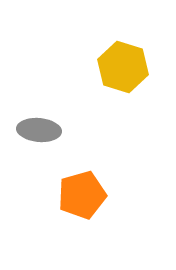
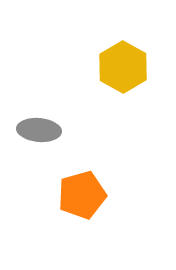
yellow hexagon: rotated 12 degrees clockwise
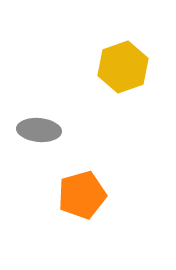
yellow hexagon: rotated 12 degrees clockwise
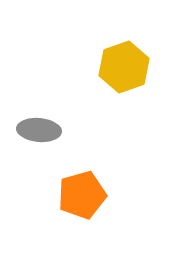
yellow hexagon: moved 1 px right
